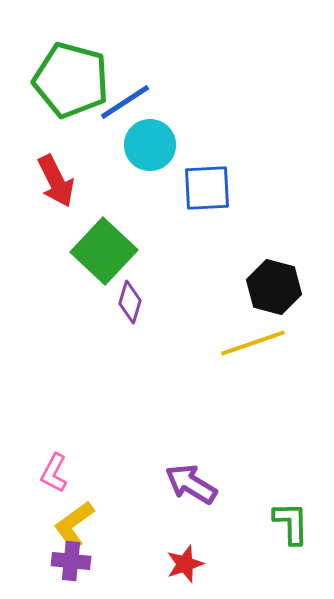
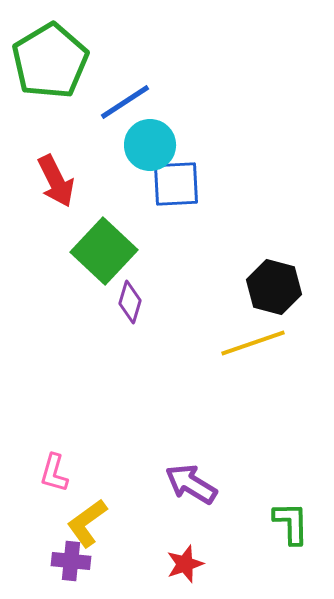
green pentagon: moved 21 px left, 19 px up; rotated 26 degrees clockwise
blue square: moved 31 px left, 4 px up
pink L-shape: rotated 12 degrees counterclockwise
yellow L-shape: moved 13 px right, 2 px up
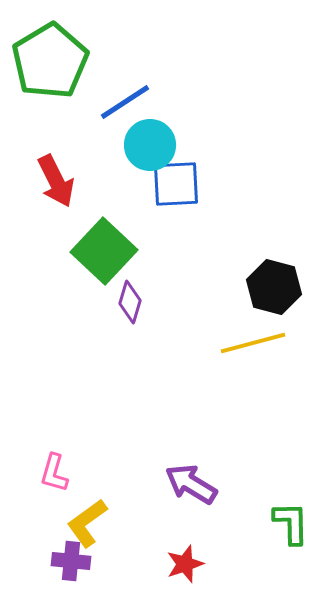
yellow line: rotated 4 degrees clockwise
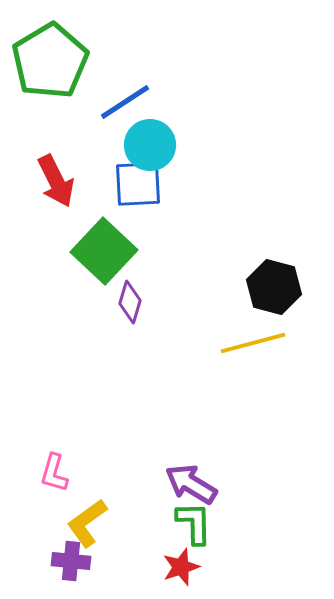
blue square: moved 38 px left
green L-shape: moved 97 px left
red star: moved 4 px left, 3 px down
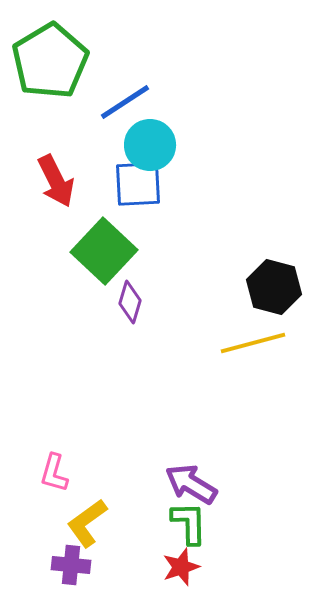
green L-shape: moved 5 px left
purple cross: moved 4 px down
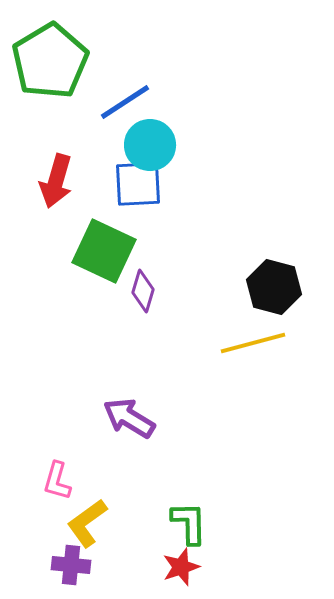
red arrow: rotated 42 degrees clockwise
green square: rotated 18 degrees counterclockwise
purple diamond: moved 13 px right, 11 px up
pink L-shape: moved 3 px right, 8 px down
purple arrow: moved 62 px left, 66 px up
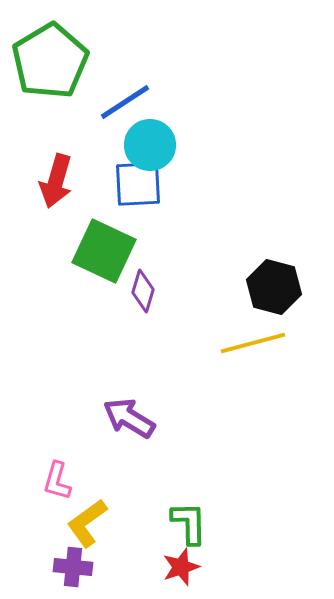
purple cross: moved 2 px right, 2 px down
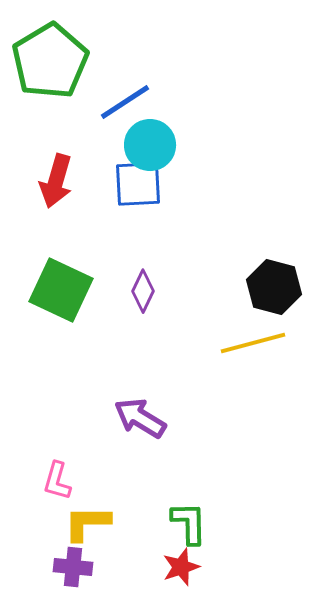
green square: moved 43 px left, 39 px down
purple diamond: rotated 9 degrees clockwise
purple arrow: moved 11 px right
yellow L-shape: rotated 36 degrees clockwise
